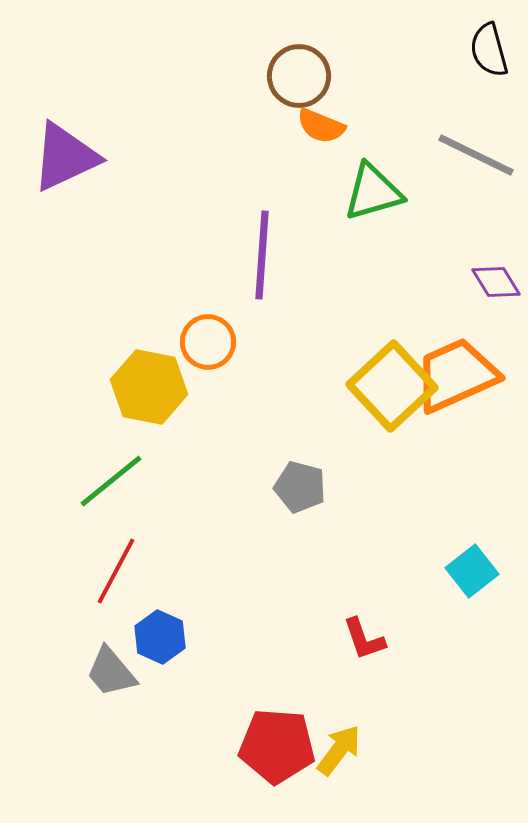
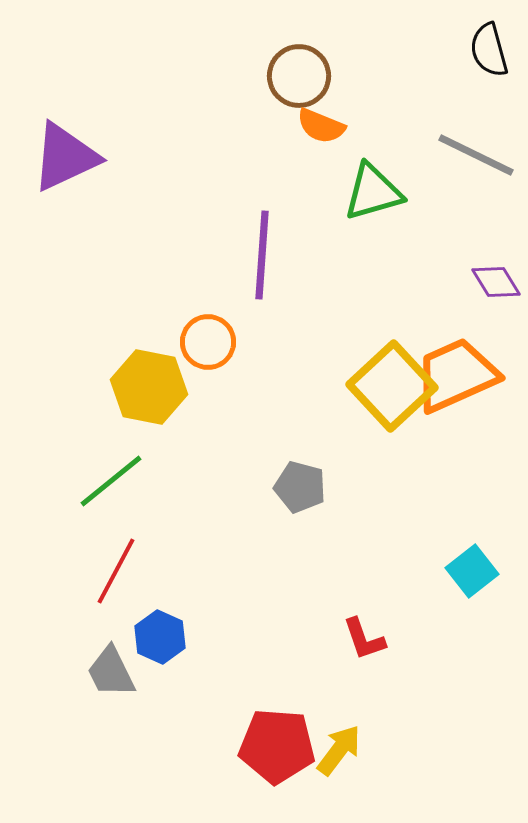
gray trapezoid: rotated 14 degrees clockwise
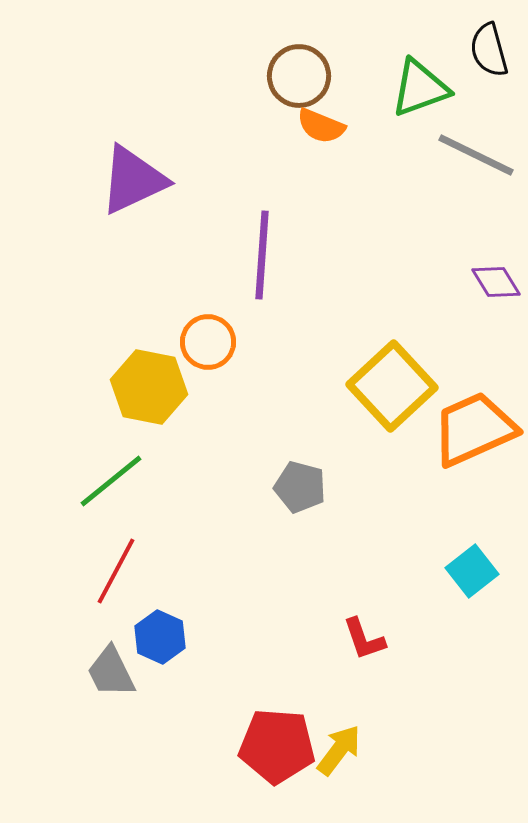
purple triangle: moved 68 px right, 23 px down
green triangle: moved 47 px right, 104 px up; rotated 4 degrees counterclockwise
orange trapezoid: moved 18 px right, 54 px down
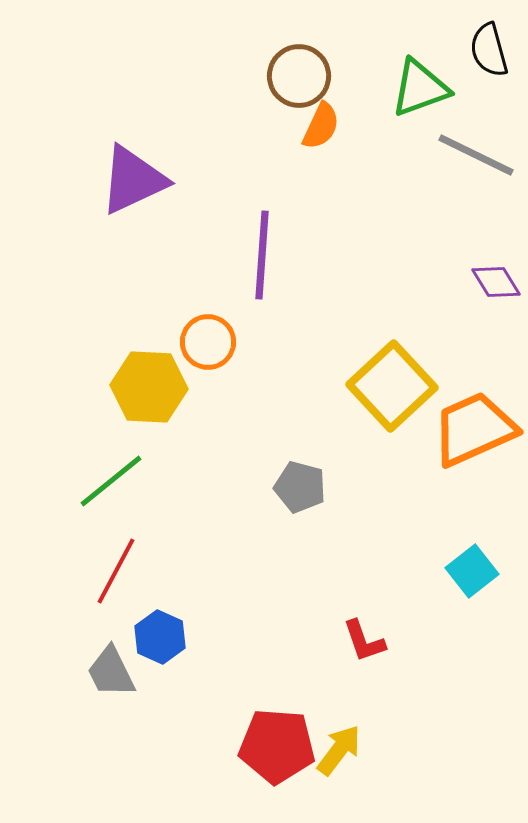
orange semicircle: rotated 87 degrees counterclockwise
yellow hexagon: rotated 8 degrees counterclockwise
red L-shape: moved 2 px down
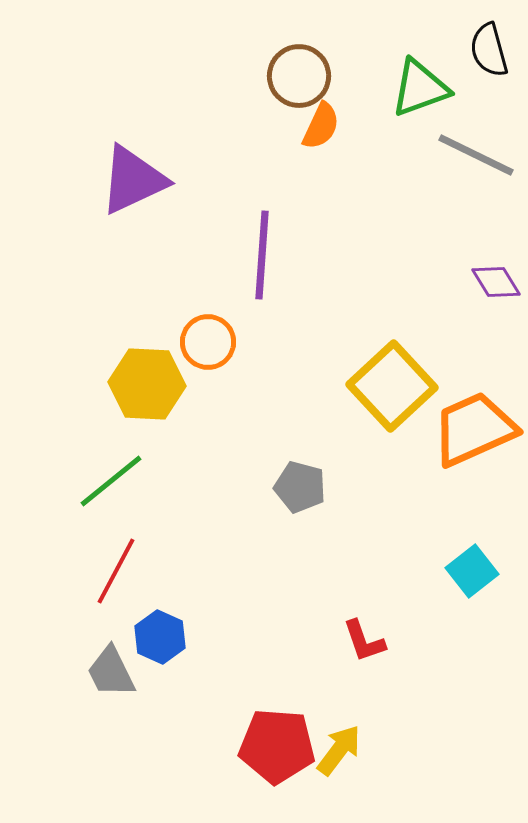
yellow hexagon: moved 2 px left, 3 px up
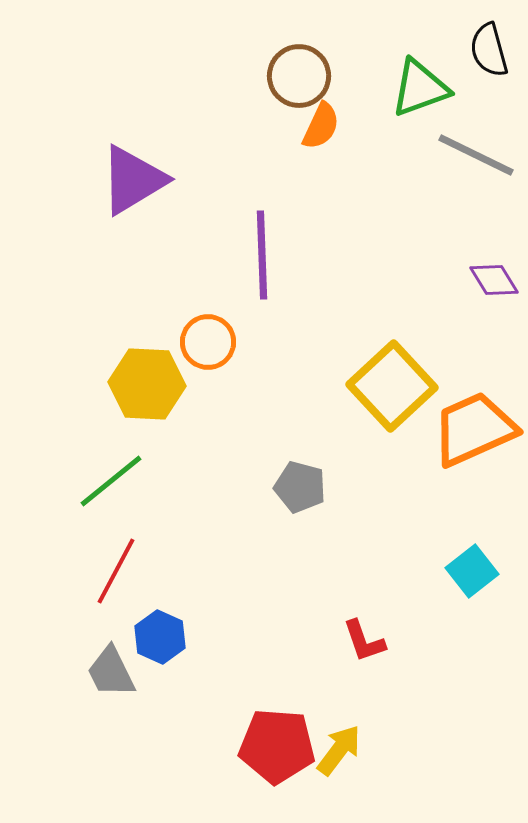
purple triangle: rotated 6 degrees counterclockwise
purple line: rotated 6 degrees counterclockwise
purple diamond: moved 2 px left, 2 px up
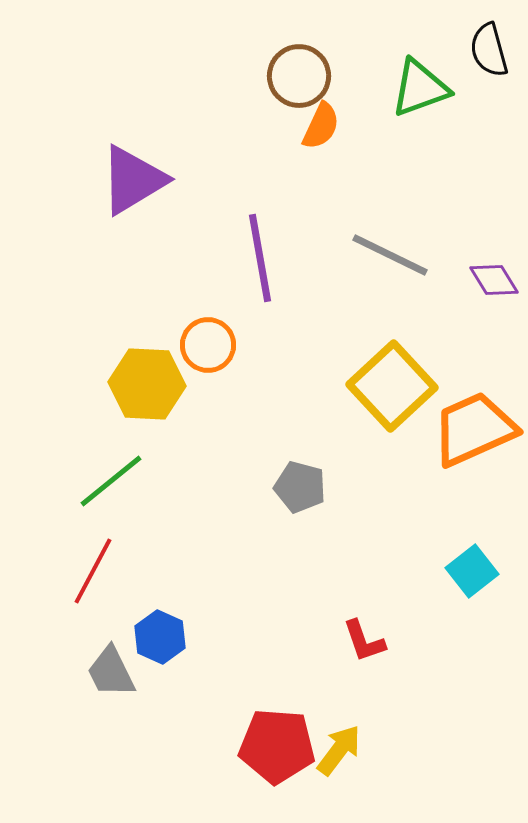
gray line: moved 86 px left, 100 px down
purple line: moved 2 px left, 3 px down; rotated 8 degrees counterclockwise
orange circle: moved 3 px down
red line: moved 23 px left
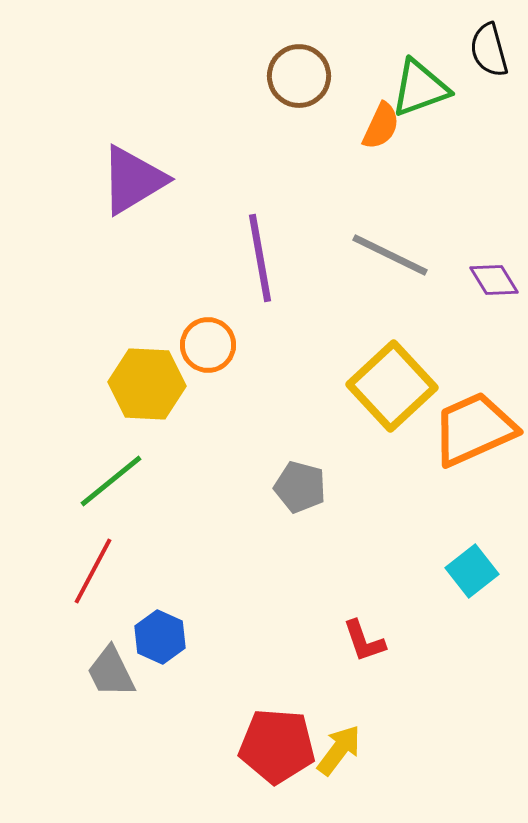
orange semicircle: moved 60 px right
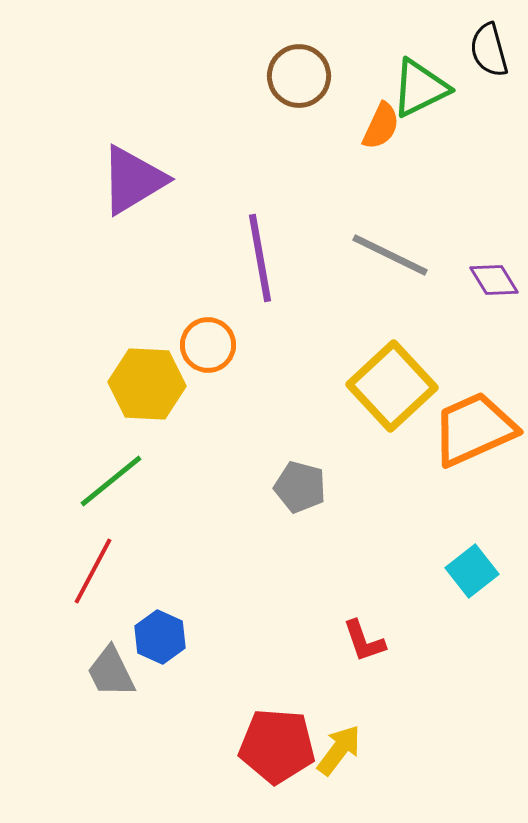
green triangle: rotated 6 degrees counterclockwise
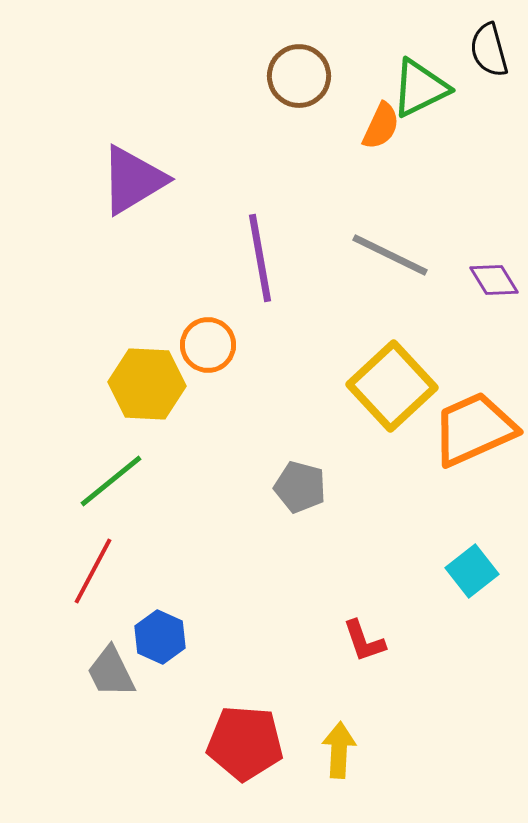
red pentagon: moved 32 px left, 3 px up
yellow arrow: rotated 34 degrees counterclockwise
